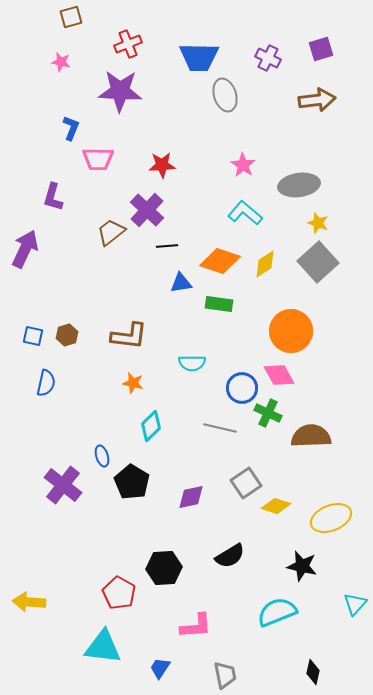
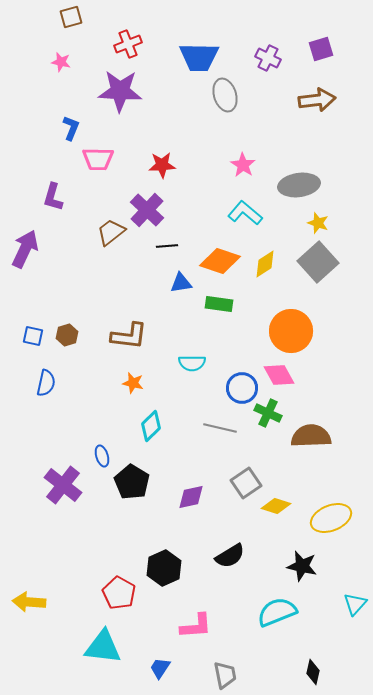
black hexagon at (164, 568): rotated 20 degrees counterclockwise
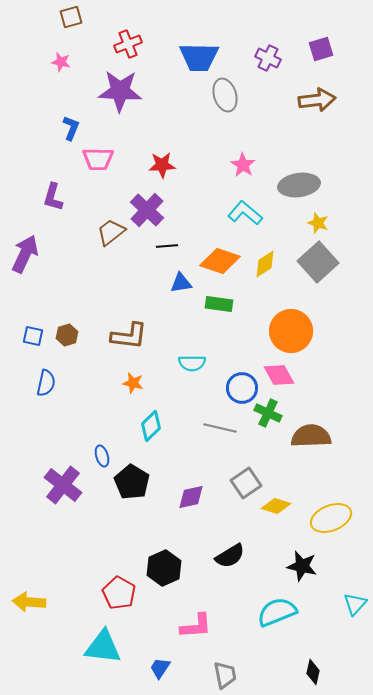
purple arrow at (25, 249): moved 5 px down
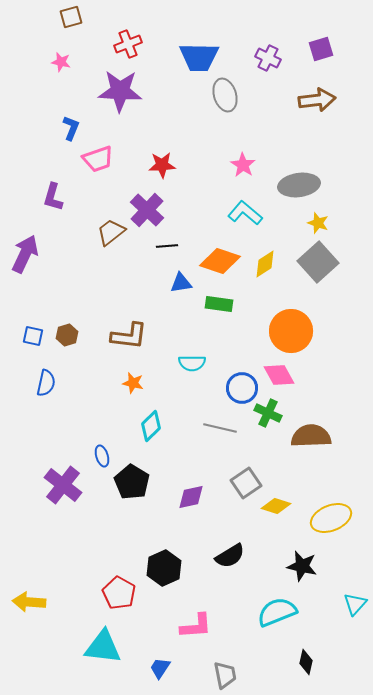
pink trapezoid at (98, 159): rotated 20 degrees counterclockwise
black diamond at (313, 672): moved 7 px left, 10 px up
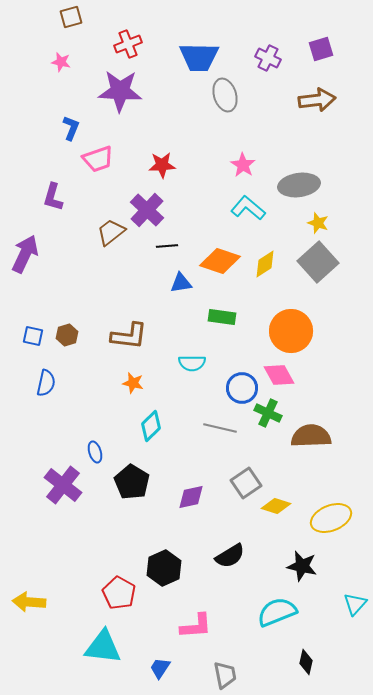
cyan L-shape at (245, 213): moved 3 px right, 5 px up
green rectangle at (219, 304): moved 3 px right, 13 px down
blue ellipse at (102, 456): moved 7 px left, 4 px up
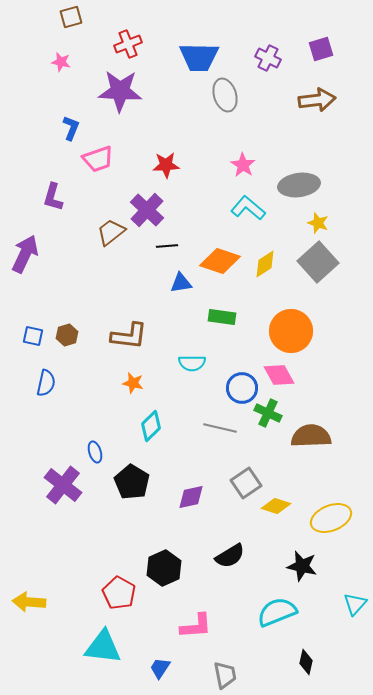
red star at (162, 165): moved 4 px right
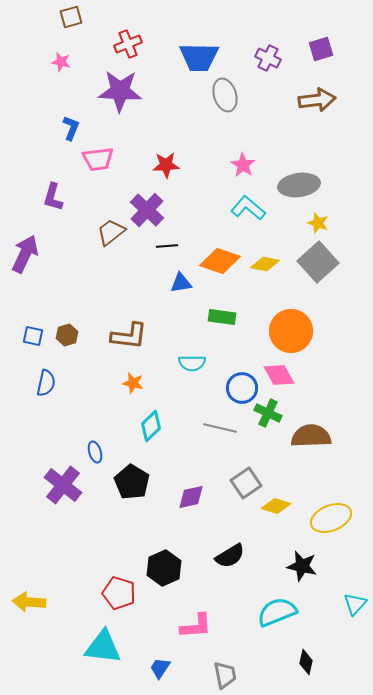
pink trapezoid at (98, 159): rotated 12 degrees clockwise
yellow diamond at (265, 264): rotated 44 degrees clockwise
red pentagon at (119, 593): rotated 12 degrees counterclockwise
